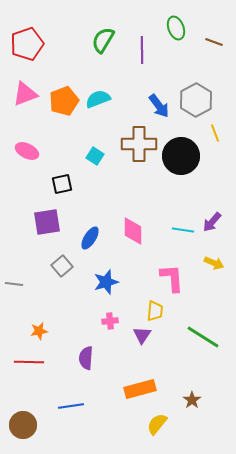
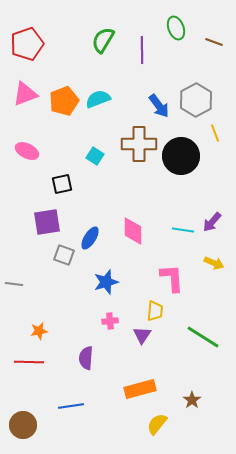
gray square: moved 2 px right, 11 px up; rotated 30 degrees counterclockwise
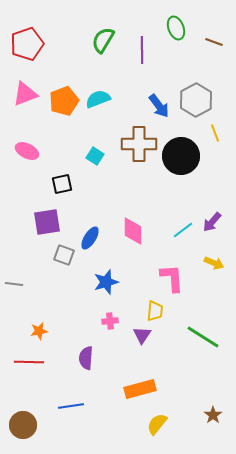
cyan line: rotated 45 degrees counterclockwise
brown star: moved 21 px right, 15 px down
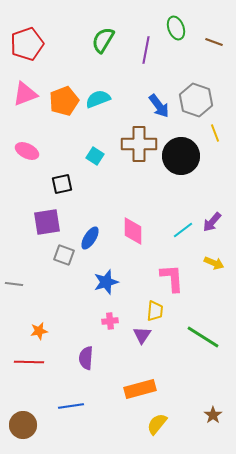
purple line: moved 4 px right; rotated 12 degrees clockwise
gray hexagon: rotated 12 degrees counterclockwise
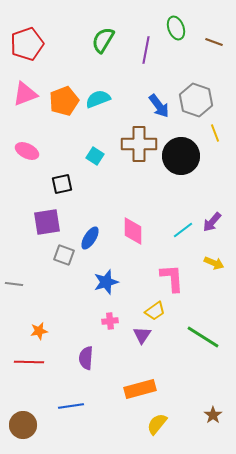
yellow trapezoid: rotated 50 degrees clockwise
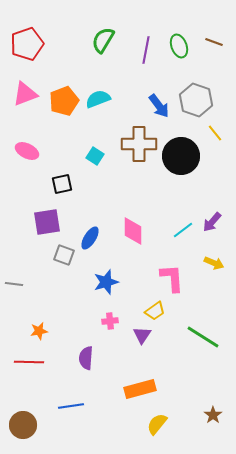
green ellipse: moved 3 px right, 18 px down
yellow line: rotated 18 degrees counterclockwise
